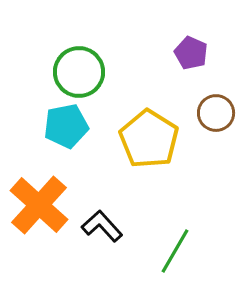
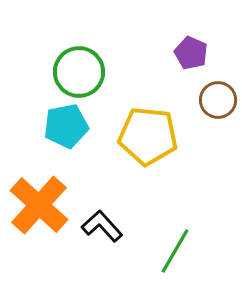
brown circle: moved 2 px right, 13 px up
yellow pentagon: moved 1 px left, 3 px up; rotated 26 degrees counterclockwise
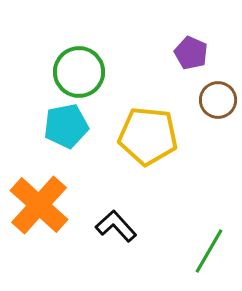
black L-shape: moved 14 px right
green line: moved 34 px right
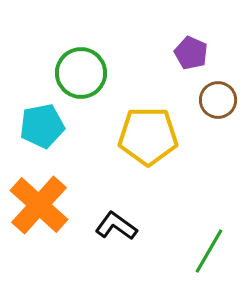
green circle: moved 2 px right, 1 px down
cyan pentagon: moved 24 px left
yellow pentagon: rotated 6 degrees counterclockwise
black L-shape: rotated 12 degrees counterclockwise
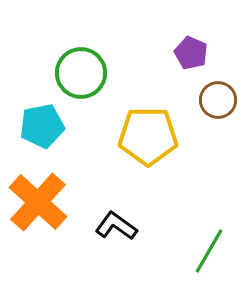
orange cross: moved 1 px left, 3 px up
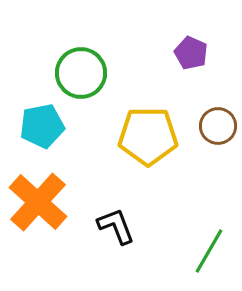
brown circle: moved 26 px down
black L-shape: rotated 33 degrees clockwise
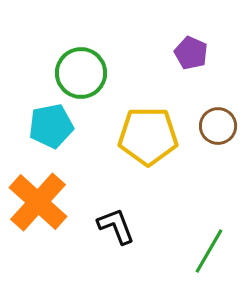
cyan pentagon: moved 9 px right
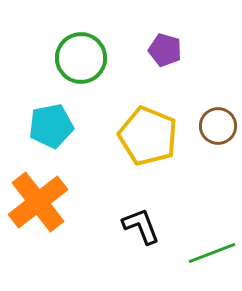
purple pentagon: moved 26 px left, 3 px up; rotated 8 degrees counterclockwise
green circle: moved 15 px up
yellow pentagon: rotated 22 degrees clockwise
orange cross: rotated 10 degrees clockwise
black L-shape: moved 25 px right
green line: moved 3 px right, 2 px down; rotated 39 degrees clockwise
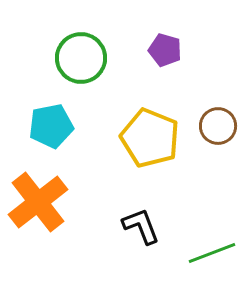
yellow pentagon: moved 2 px right, 2 px down
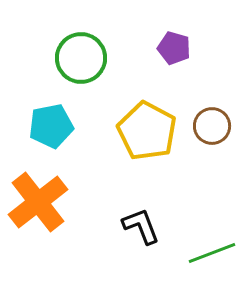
purple pentagon: moved 9 px right, 2 px up
brown circle: moved 6 px left
yellow pentagon: moved 3 px left, 7 px up; rotated 6 degrees clockwise
